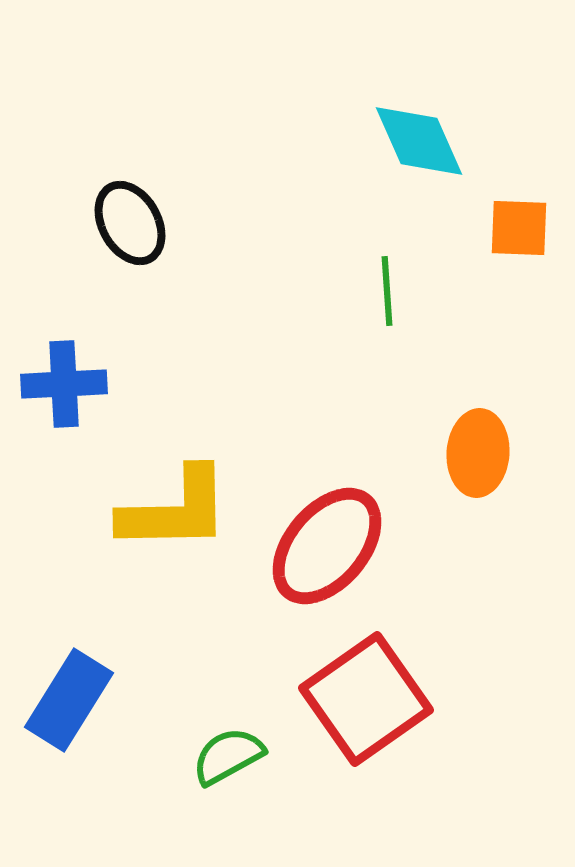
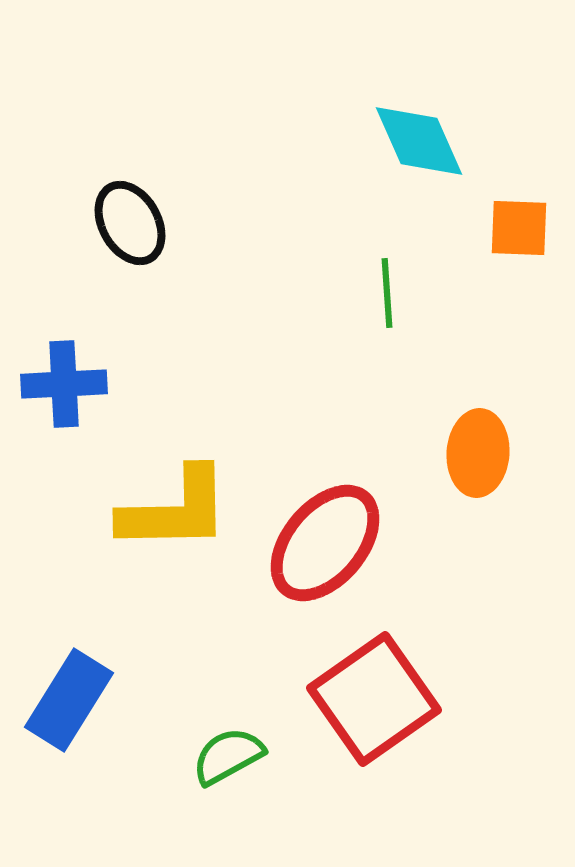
green line: moved 2 px down
red ellipse: moved 2 px left, 3 px up
red square: moved 8 px right
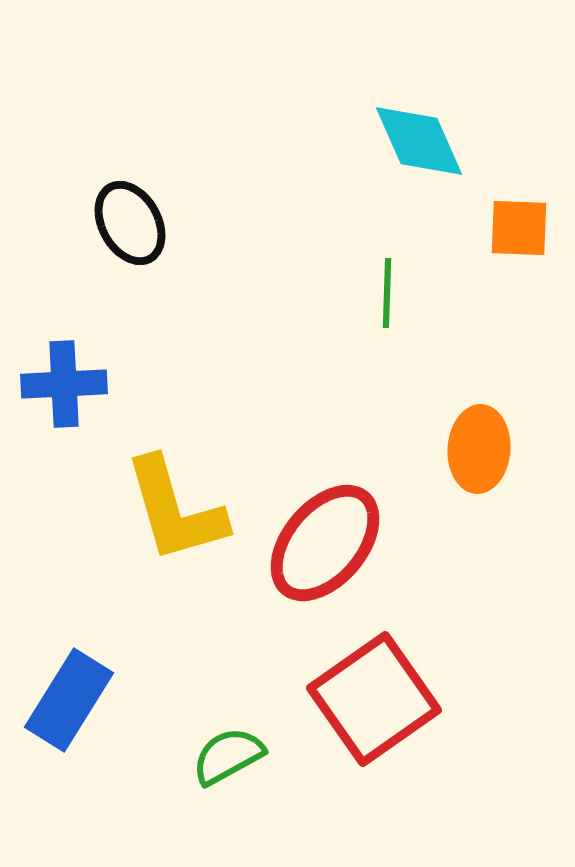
green line: rotated 6 degrees clockwise
orange ellipse: moved 1 px right, 4 px up
yellow L-shape: rotated 75 degrees clockwise
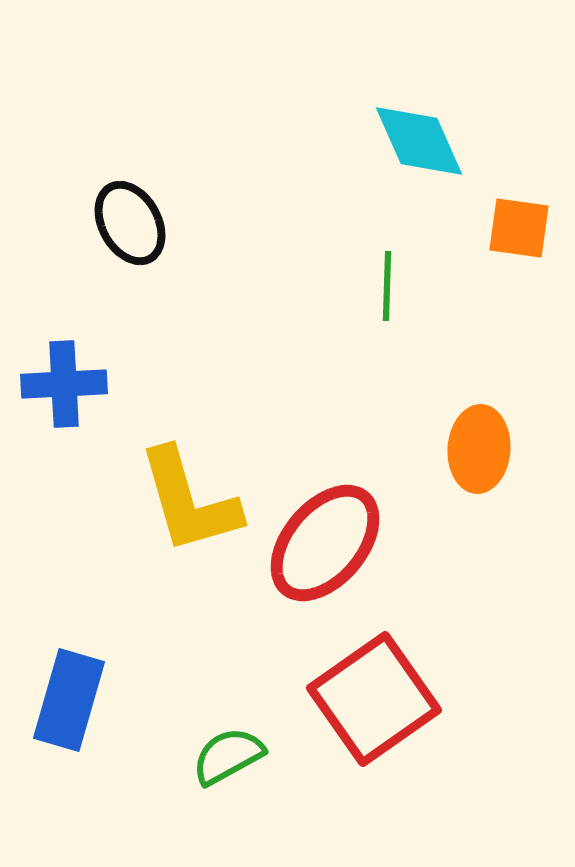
orange square: rotated 6 degrees clockwise
green line: moved 7 px up
yellow L-shape: moved 14 px right, 9 px up
blue rectangle: rotated 16 degrees counterclockwise
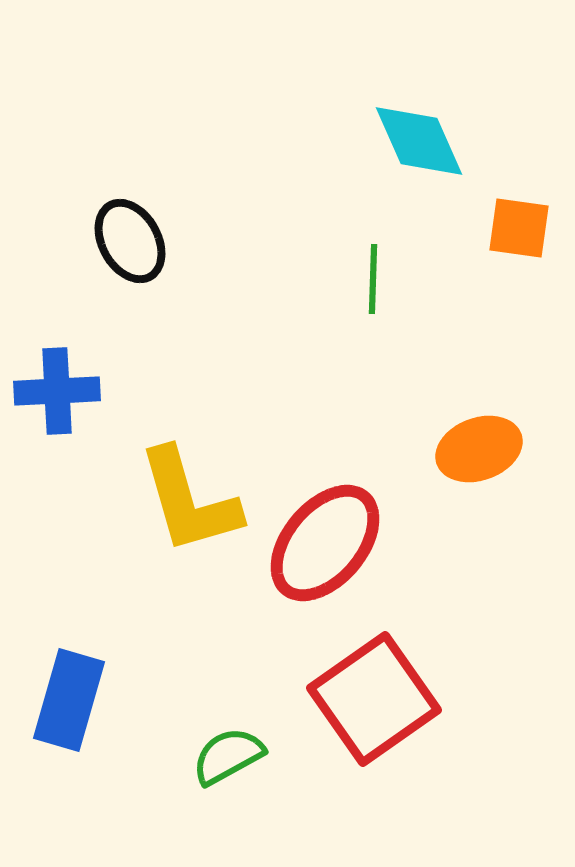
black ellipse: moved 18 px down
green line: moved 14 px left, 7 px up
blue cross: moved 7 px left, 7 px down
orange ellipse: rotated 66 degrees clockwise
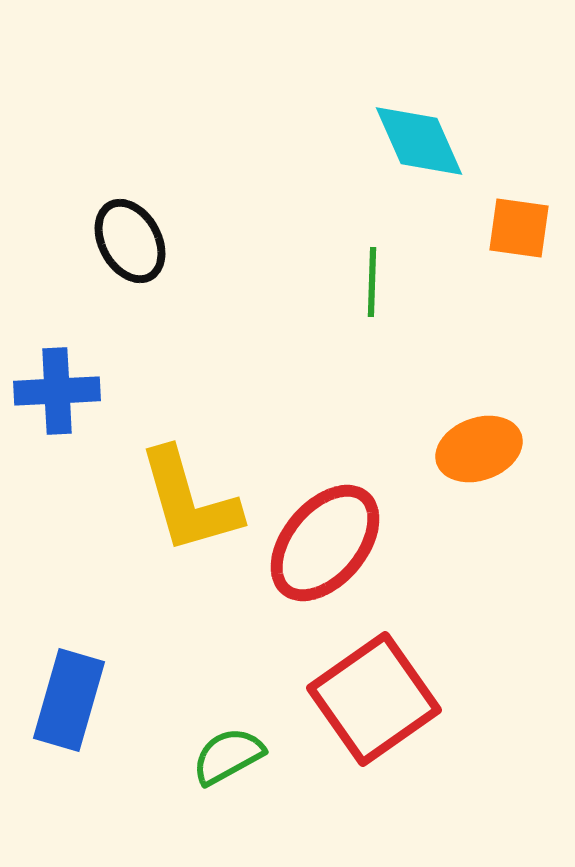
green line: moved 1 px left, 3 px down
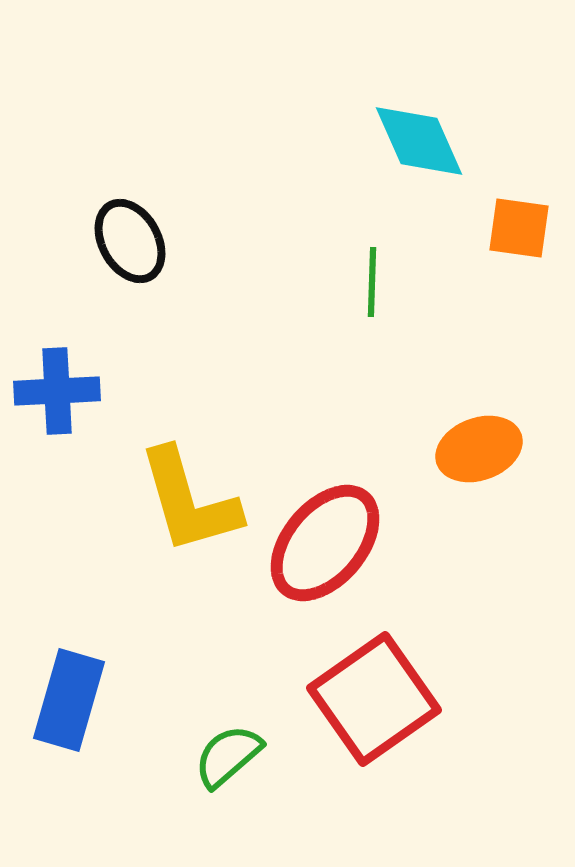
green semicircle: rotated 12 degrees counterclockwise
